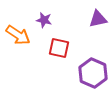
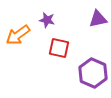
purple star: moved 3 px right
orange arrow: rotated 110 degrees clockwise
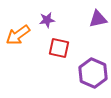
purple star: rotated 21 degrees counterclockwise
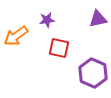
orange arrow: moved 2 px left, 1 px down
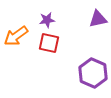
red square: moved 10 px left, 5 px up
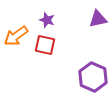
purple star: rotated 28 degrees clockwise
red square: moved 4 px left, 2 px down
purple hexagon: moved 4 px down
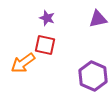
purple star: moved 2 px up
orange arrow: moved 7 px right, 27 px down
purple hexagon: moved 1 px up
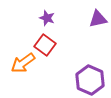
red square: rotated 25 degrees clockwise
purple hexagon: moved 3 px left, 4 px down
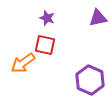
purple triangle: moved 1 px up
red square: rotated 25 degrees counterclockwise
